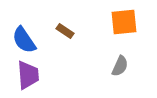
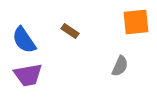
orange square: moved 12 px right
brown rectangle: moved 5 px right
purple trapezoid: rotated 84 degrees clockwise
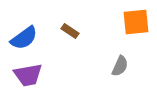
blue semicircle: moved 2 px up; rotated 92 degrees counterclockwise
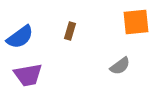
brown rectangle: rotated 72 degrees clockwise
blue semicircle: moved 4 px left, 1 px up
gray semicircle: rotated 30 degrees clockwise
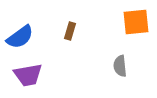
gray semicircle: rotated 120 degrees clockwise
